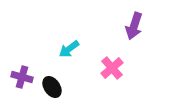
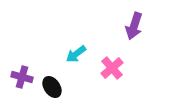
cyan arrow: moved 7 px right, 5 px down
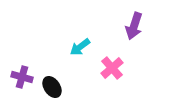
cyan arrow: moved 4 px right, 7 px up
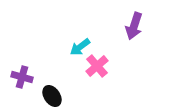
pink cross: moved 15 px left, 2 px up
black ellipse: moved 9 px down
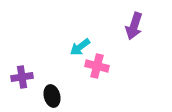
pink cross: rotated 35 degrees counterclockwise
purple cross: rotated 25 degrees counterclockwise
black ellipse: rotated 20 degrees clockwise
